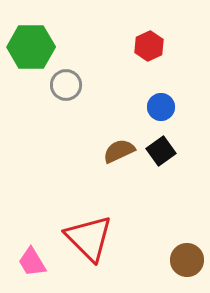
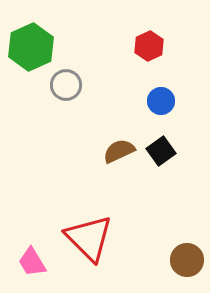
green hexagon: rotated 24 degrees counterclockwise
blue circle: moved 6 px up
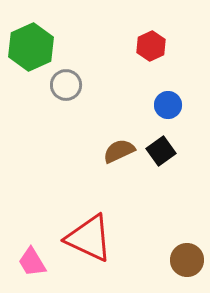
red hexagon: moved 2 px right
blue circle: moved 7 px right, 4 px down
red triangle: rotated 20 degrees counterclockwise
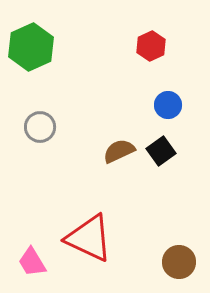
gray circle: moved 26 px left, 42 px down
brown circle: moved 8 px left, 2 px down
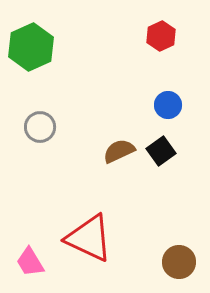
red hexagon: moved 10 px right, 10 px up
pink trapezoid: moved 2 px left
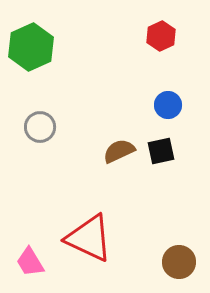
black square: rotated 24 degrees clockwise
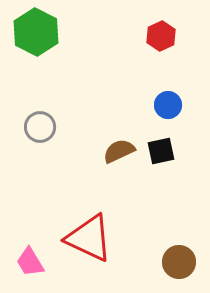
green hexagon: moved 5 px right, 15 px up; rotated 9 degrees counterclockwise
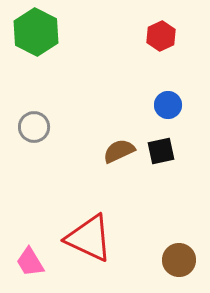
gray circle: moved 6 px left
brown circle: moved 2 px up
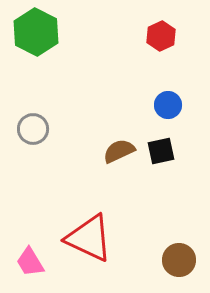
gray circle: moved 1 px left, 2 px down
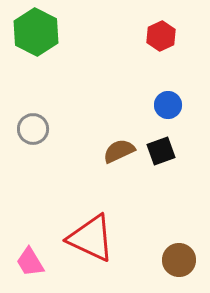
black square: rotated 8 degrees counterclockwise
red triangle: moved 2 px right
